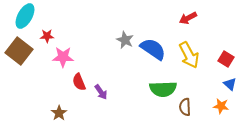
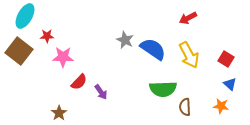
red semicircle: rotated 114 degrees counterclockwise
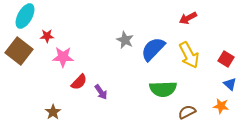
blue semicircle: rotated 80 degrees counterclockwise
brown semicircle: moved 2 px right, 5 px down; rotated 66 degrees clockwise
brown star: moved 6 px left, 1 px up
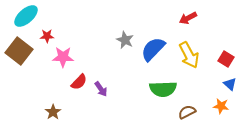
cyan ellipse: moved 1 px right; rotated 20 degrees clockwise
purple arrow: moved 3 px up
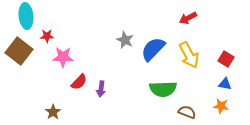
cyan ellipse: rotated 55 degrees counterclockwise
blue triangle: moved 5 px left; rotated 32 degrees counterclockwise
purple arrow: rotated 42 degrees clockwise
brown semicircle: rotated 48 degrees clockwise
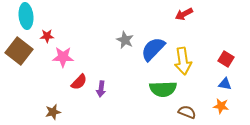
red arrow: moved 4 px left, 4 px up
yellow arrow: moved 6 px left, 6 px down; rotated 20 degrees clockwise
brown star: rotated 21 degrees clockwise
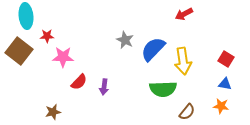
purple arrow: moved 3 px right, 2 px up
brown semicircle: rotated 108 degrees clockwise
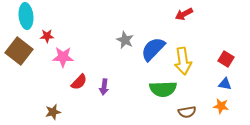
brown semicircle: rotated 42 degrees clockwise
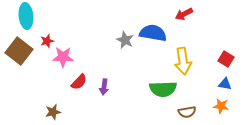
red star: moved 5 px down; rotated 16 degrees counterclockwise
blue semicircle: moved 16 px up; rotated 56 degrees clockwise
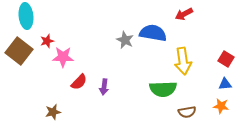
blue triangle: rotated 16 degrees counterclockwise
